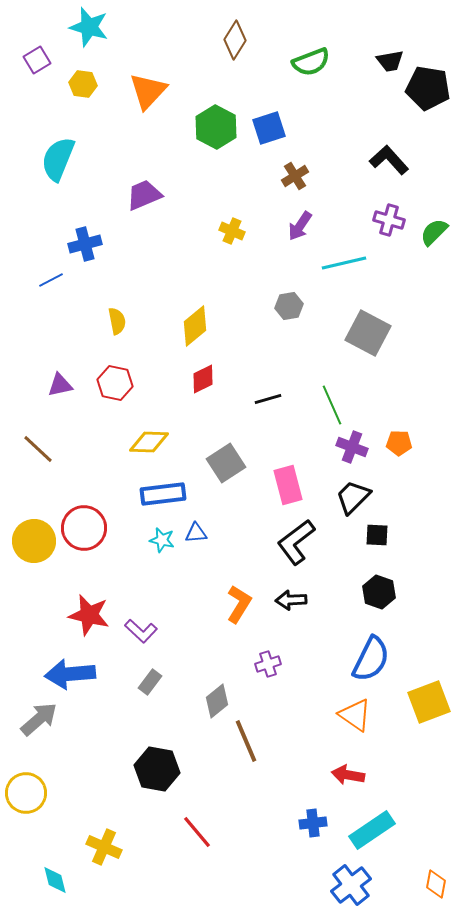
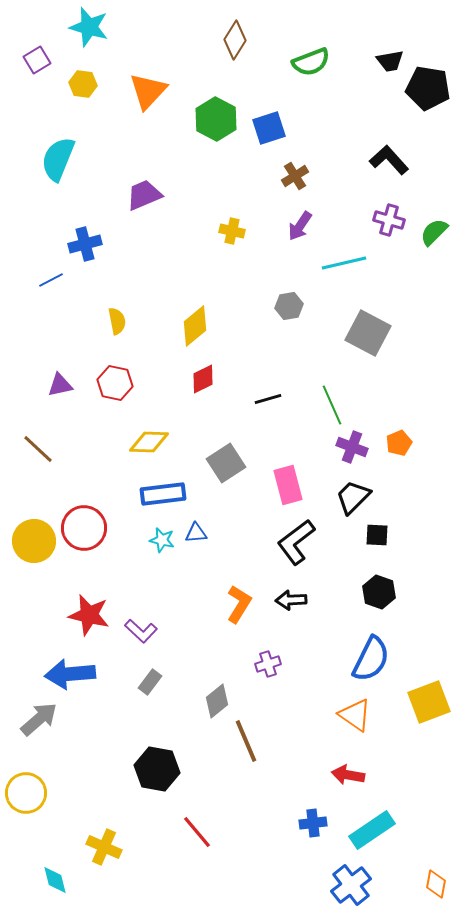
green hexagon at (216, 127): moved 8 px up
yellow cross at (232, 231): rotated 10 degrees counterclockwise
orange pentagon at (399, 443): rotated 25 degrees counterclockwise
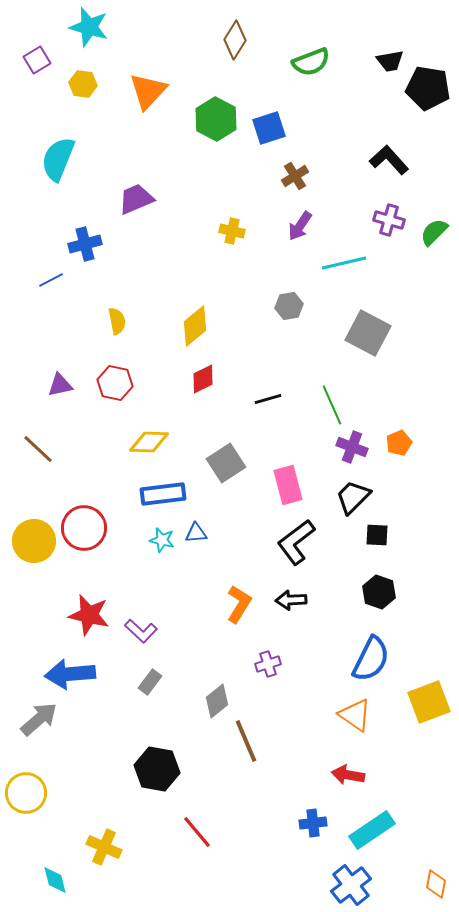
purple trapezoid at (144, 195): moved 8 px left, 4 px down
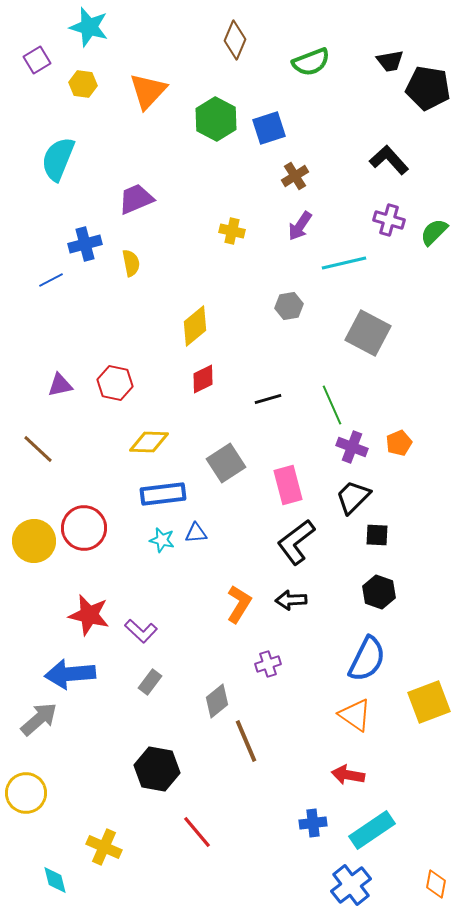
brown diamond at (235, 40): rotated 9 degrees counterclockwise
yellow semicircle at (117, 321): moved 14 px right, 58 px up
blue semicircle at (371, 659): moved 4 px left
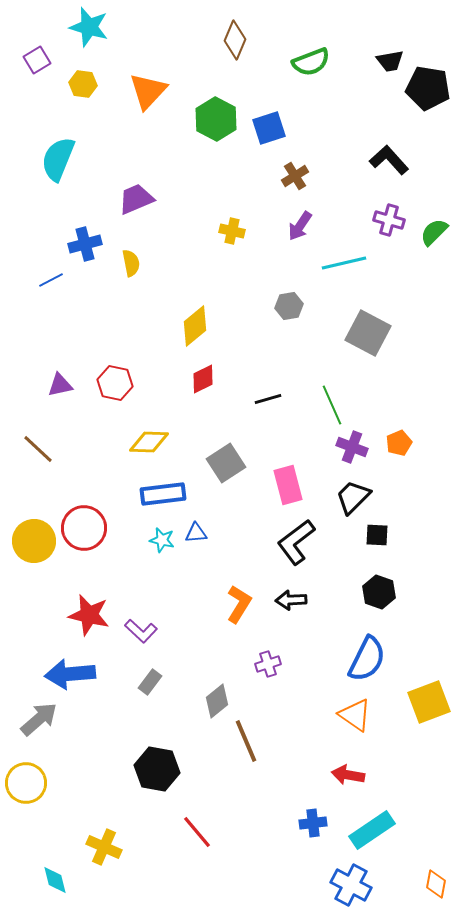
yellow circle at (26, 793): moved 10 px up
blue cross at (351, 885): rotated 24 degrees counterclockwise
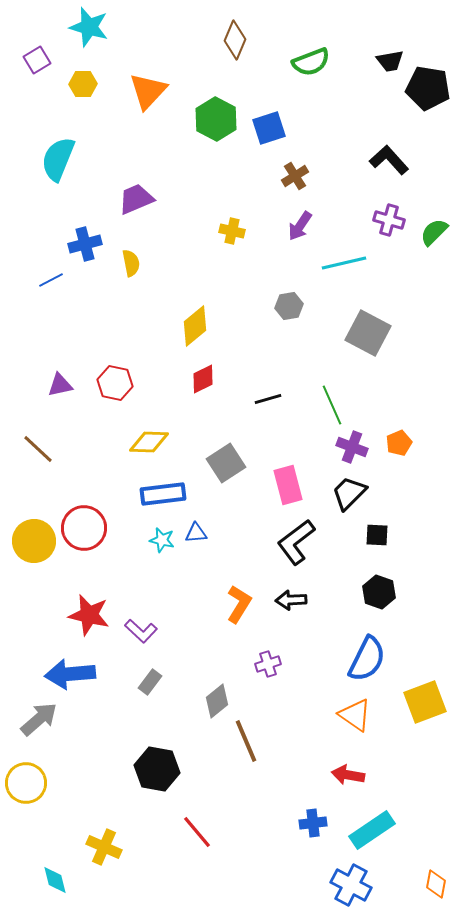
yellow hexagon at (83, 84): rotated 8 degrees counterclockwise
black trapezoid at (353, 497): moved 4 px left, 4 px up
yellow square at (429, 702): moved 4 px left
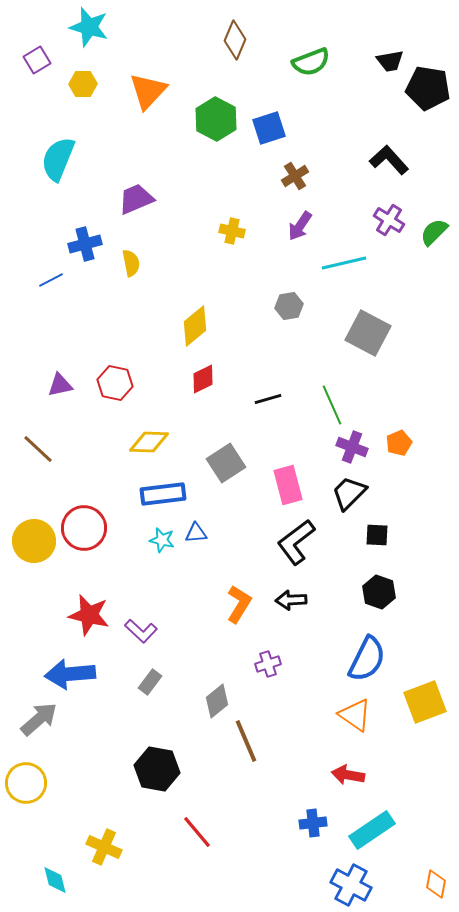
purple cross at (389, 220): rotated 16 degrees clockwise
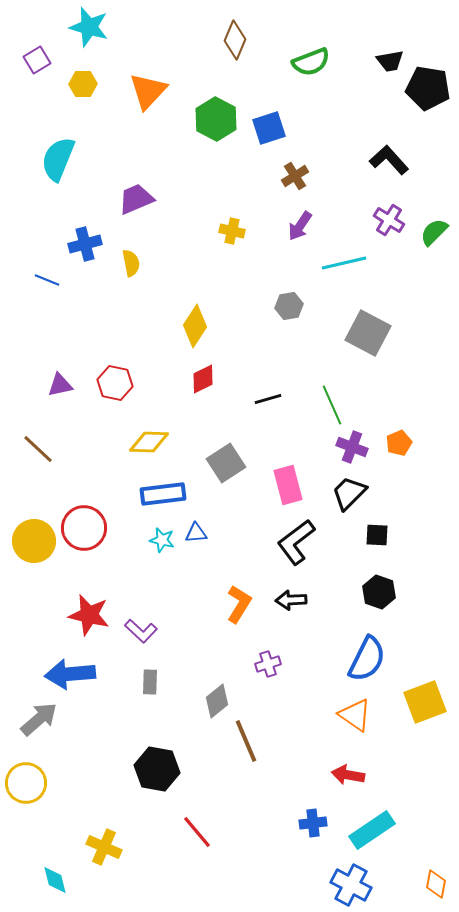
blue line at (51, 280): moved 4 px left; rotated 50 degrees clockwise
yellow diamond at (195, 326): rotated 18 degrees counterclockwise
gray rectangle at (150, 682): rotated 35 degrees counterclockwise
